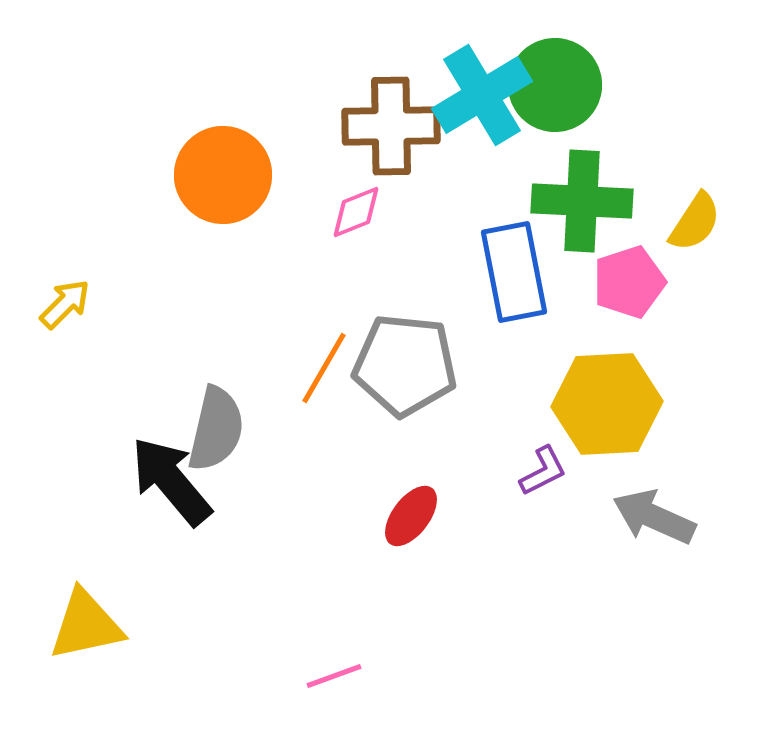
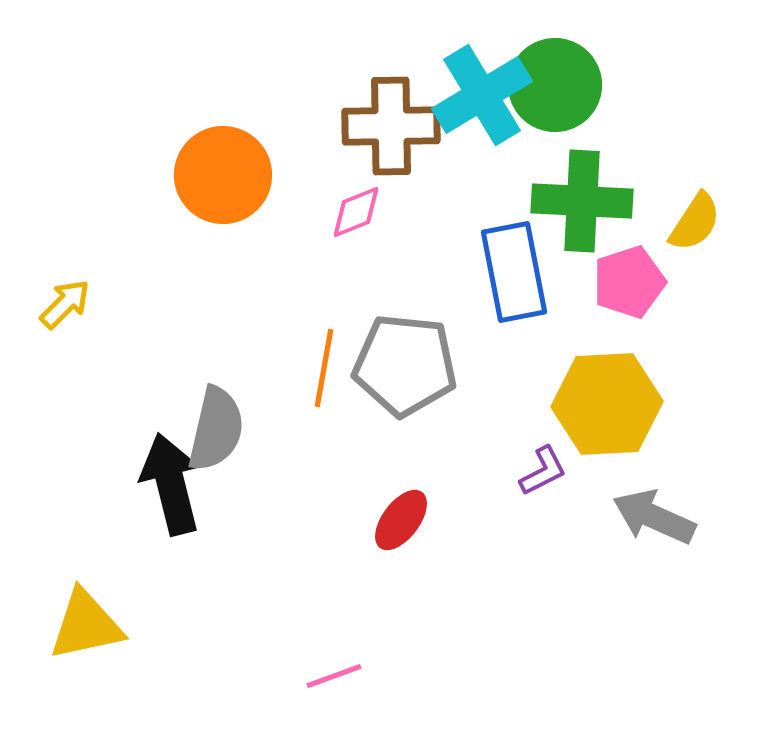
orange line: rotated 20 degrees counterclockwise
black arrow: moved 3 px down; rotated 26 degrees clockwise
red ellipse: moved 10 px left, 4 px down
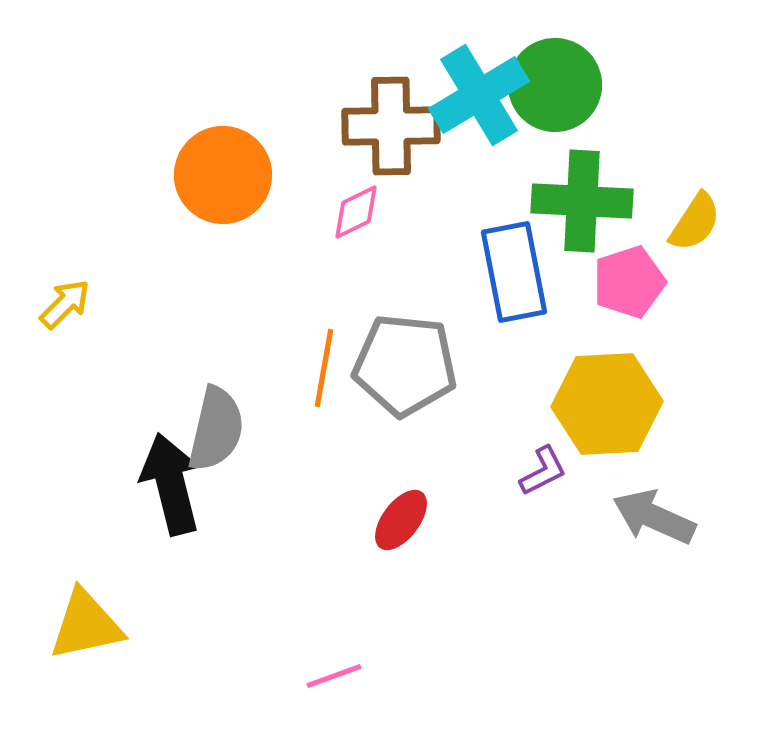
cyan cross: moved 3 px left
pink diamond: rotated 4 degrees counterclockwise
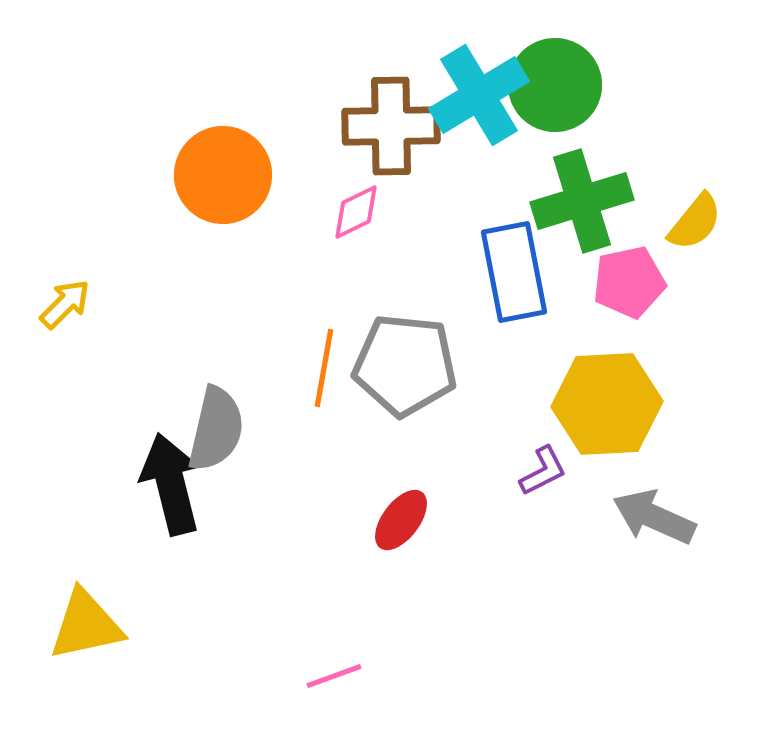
green cross: rotated 20 degrees counterclockwise
yellow semicircle: rotated 6 degrees clockwise
pink pentagon: rotated 6 degrees clockwise
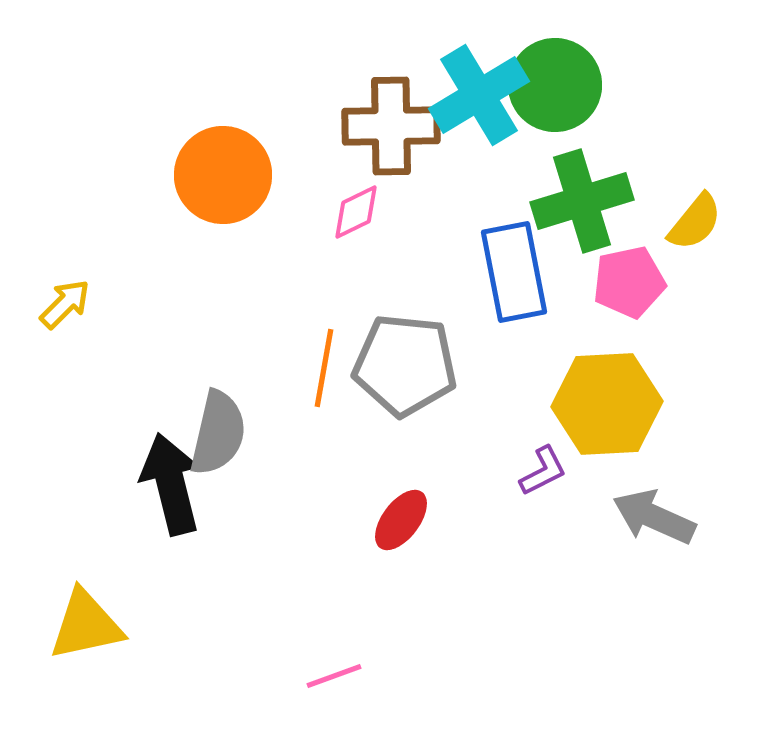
gray semicircle: moved 2 px right, 4 px down
